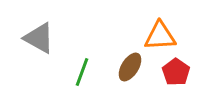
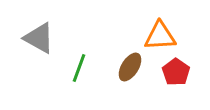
green line: moved 3 px left, 4 px up
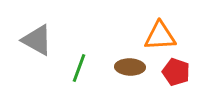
gray triangle: moved 2 px left, 2 px down
brown ellipse: rotated 60 degrees clockwise
red pentagon: rotated 16 degrees counterclockwise
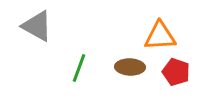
gray triangle: moved 14 px up
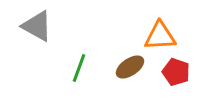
brown ellipse: rotated 36 degrees counterclockwise
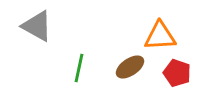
green line: rotated 8 degrees counterclockwise
red pentagon: moved 1 px right, 1 px down
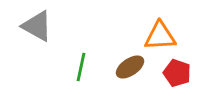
green line: moved 2 px right, 1 px up
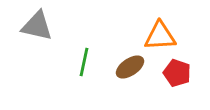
gray triangle: rotated 16 degrees counterclockwise
green line: moved 3 px right, 5 px up
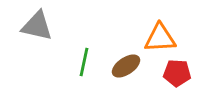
orange triangle: moved 2 px down
brown ellipse: moved 4 px left, 1 px up
red pentagon: rotated 16 degrees counterclockwise
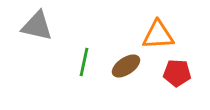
orange triangle: moved 2 px left, 3 px up
